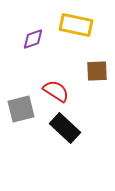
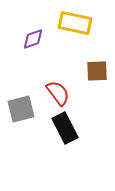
yellow rectangle: moved 1 px left, 2 px up
red semicircle: moved 2 px right, 2 px down; rotated 20 degrees clockwise
black rectangle: rotated 20 degrees clockwise
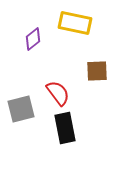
purple diamond: rotated 20 degrees counterclockwise
black rectangle: rotated 16 degrees clockwise
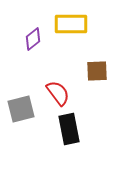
yellow rectangle: moved 4 px left, 1 px down; rotated 12 degrees counterclockwise
black rectangle: moved 4 px right, 1 px down
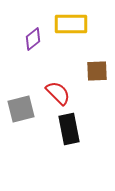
red semicircle: rotated 8 degrees counterclockwise
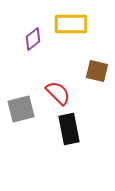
brown square: rotated 15 degrees clockwise
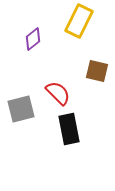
yellow rectangle: moved 8 px right, 3 px up; rotated 64 degrees counterclockwise
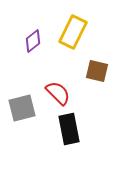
yellow rectangle: moved 6 px left, 11 px down
purple diamond: moved 2 px down
gray square: moved 1 px right, 1 px up
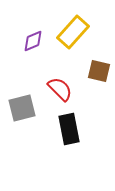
yellow rectangle: rotated 16 degrees clockwise
purple diamond: rotated 15 degrees clockwise
brown square: moved 2 px right
red semicircle: moved 2 px right, 4 px up
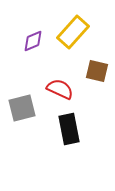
brown square: moved 2 px left
red semicircle: rotated 20 degrees counterclockwise
